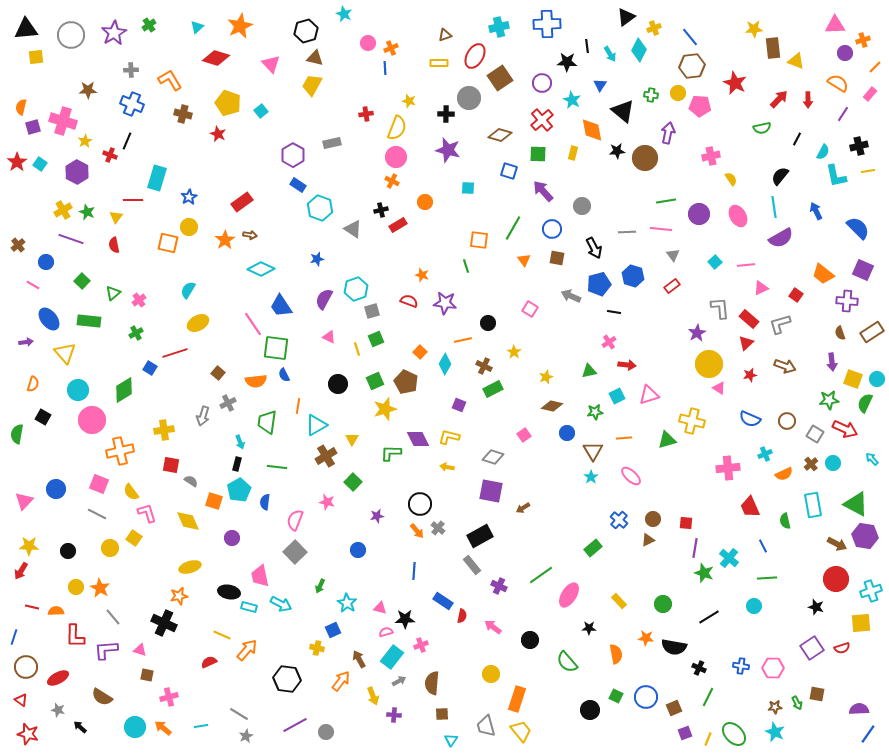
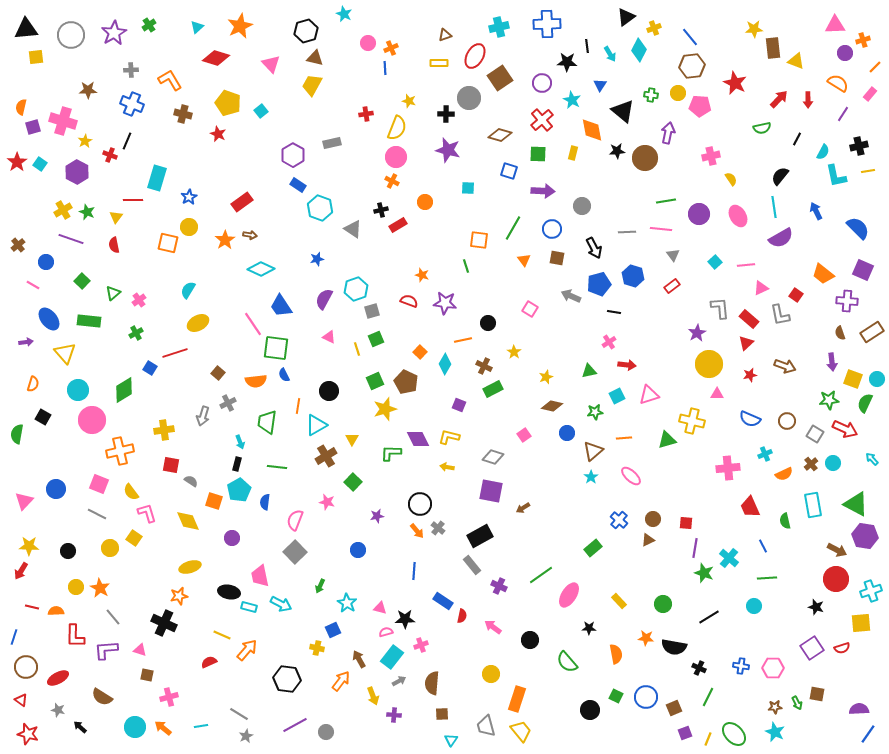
purple arrow at (543, 191): rotated 135 degrees clockwise
gray L-shape at (780, 324): moved 9 px up; rotated 85 degrees counterclockwise
black circle at (338, 384): moved 9 px left, 7 px down
pink triangle at (719, 388): moved 2 px left, 6 px down; rotated 32 degrees counterclockwise
brown triangle at (593, 451): rotated 20 degrees clockwise
brown arrow at (837, 544): moved 6 px down
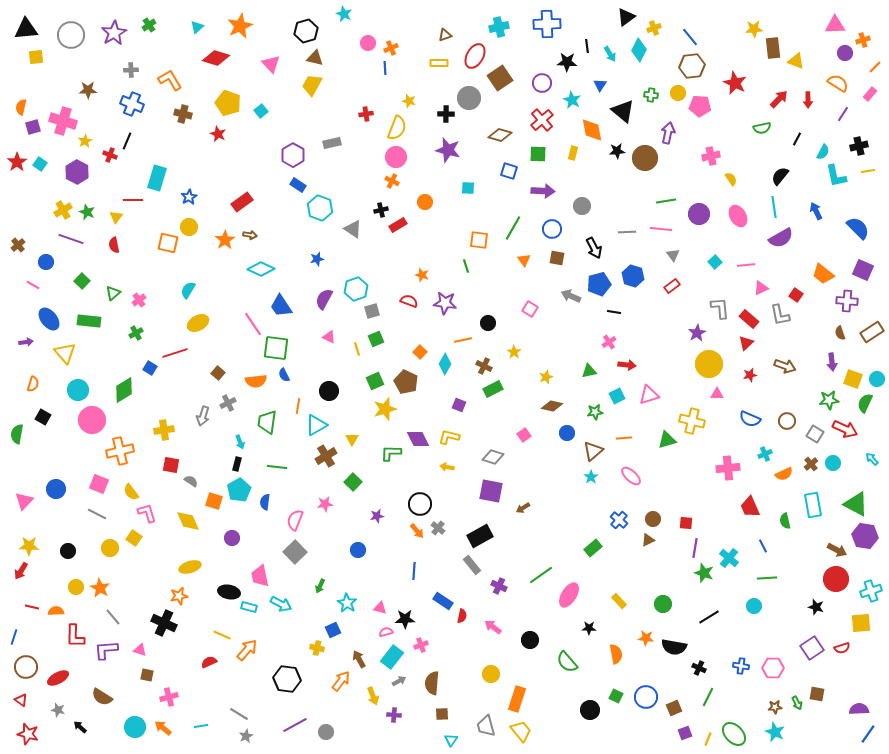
pink star at (327, 502): moved 2 px left, 2 px down; rotated 21 degrees counterclockwise
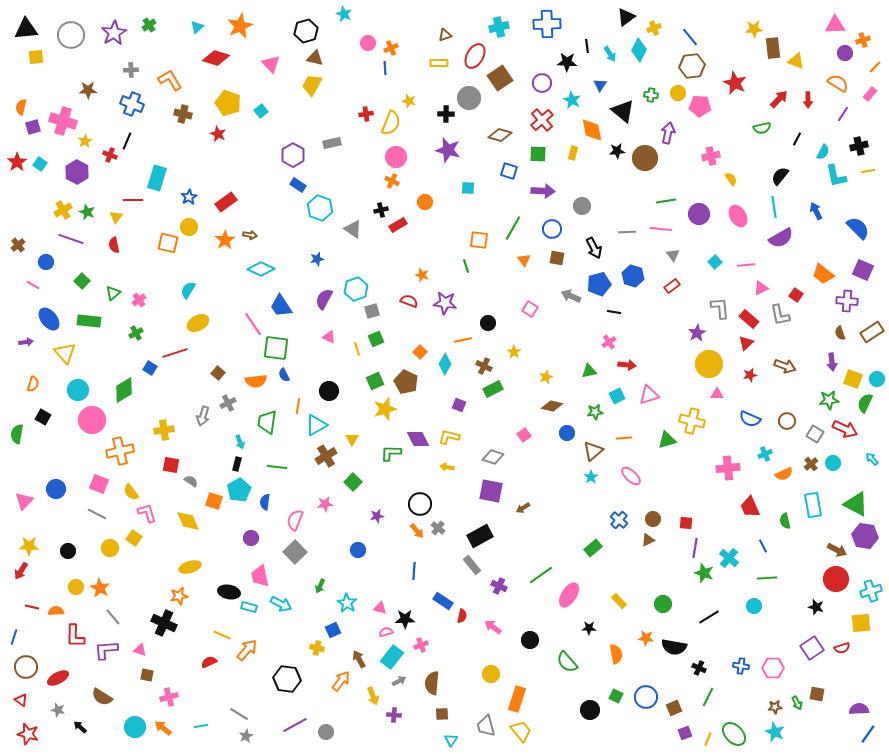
yellow semicircle at (397, 128): moved 6 px left, 5 px up
red rectangle at (242, 202): moved 16 px left
purple circle at (232, 538): moved 19 px right
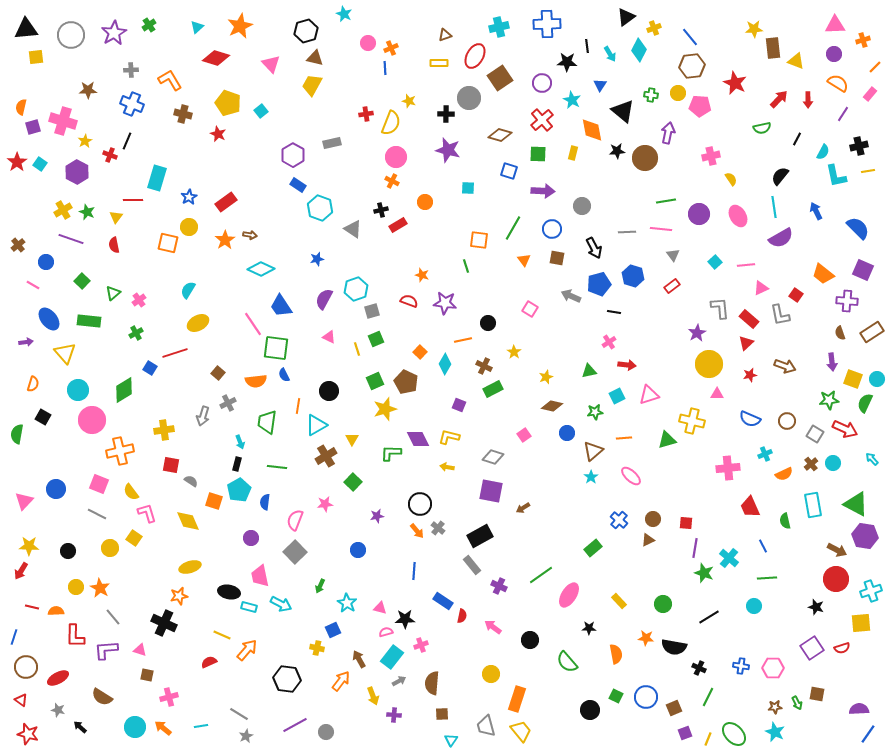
purple circle at (845, 53): moved 11 px left, 1 px down
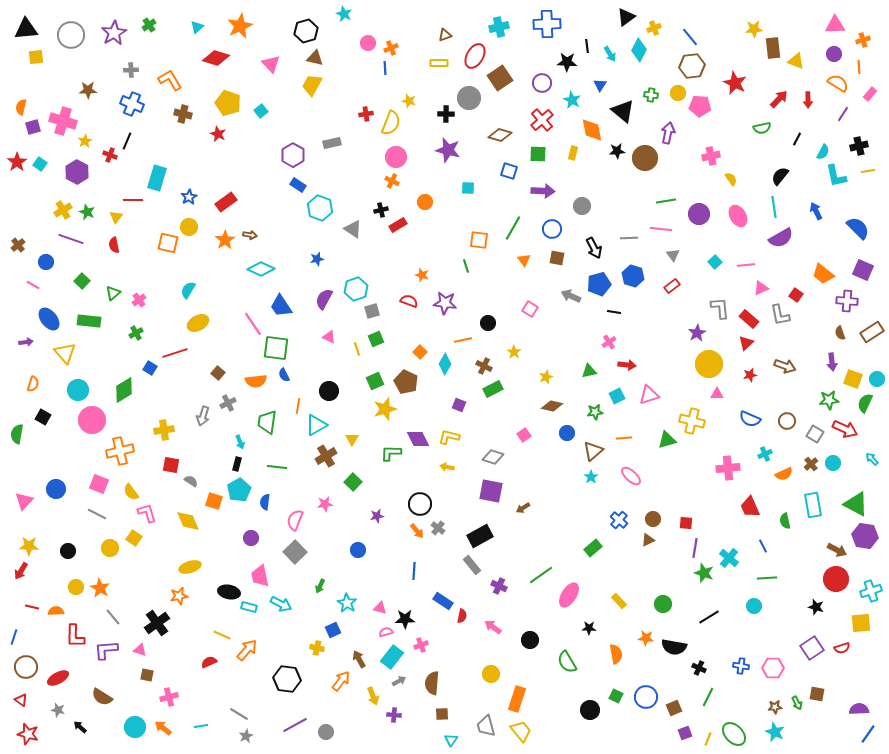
orange line at (875, 67): moved 16 px left; rotated 48 degrees counterclockwise
gray line at (627, 232): moved 2 px right, 6 px down
black cross at (164, 623): moved 7 px left; rotated 30 degrees clockwise
green semicircle at (567, 662): rotated 10 degrees clockwise
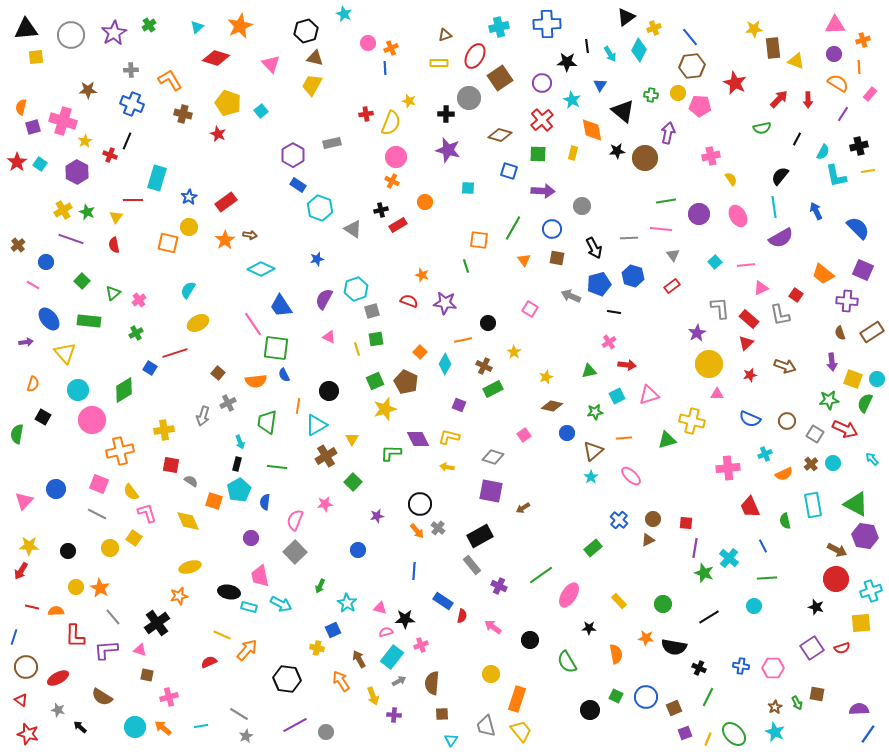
green square at (376, 339): rotated 14 degrees clockwise
orange arrow at (341, 681): rotated 70 degrees counterclockwise
brown star at (775, 707): rotated 24 degrees counterclockwise
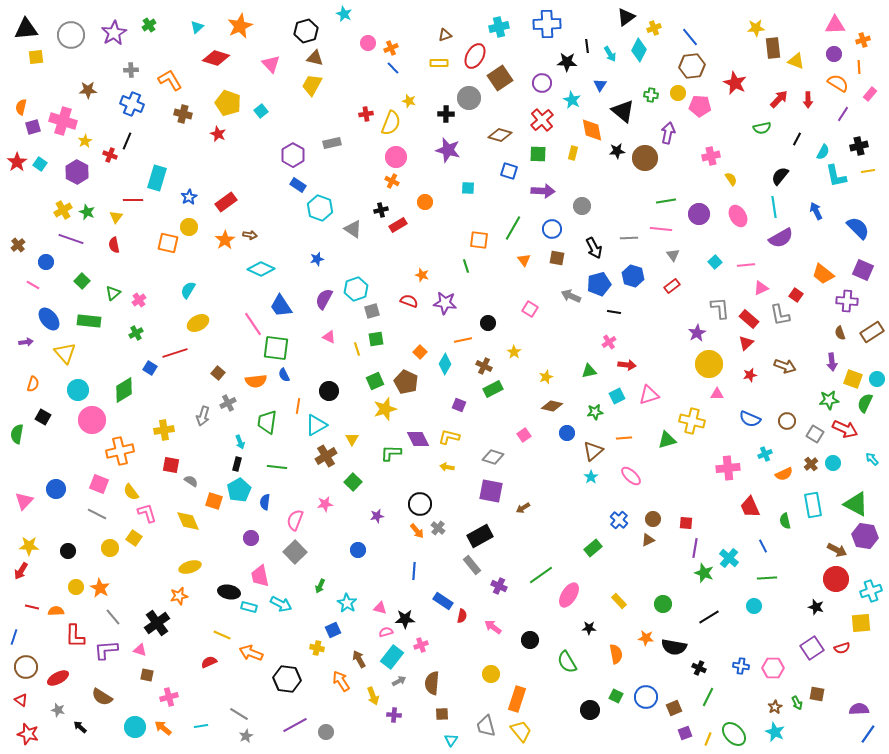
yellow star at (754, 29): moved 2 px right, 1 px up
blue line at (385, 68): moved 8 px right; rotated 40 degrees counterclockwise
orange arrow at (247, 650): moved 4 px right, 3 px down; rotated 110 degrees counterclockwise
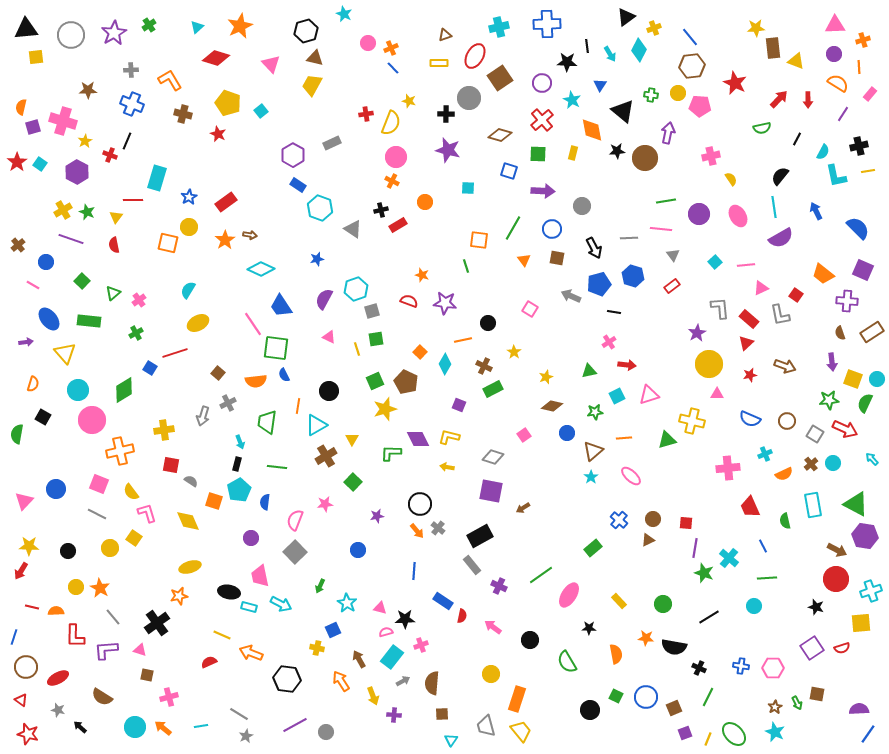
gray rectangle at (332, 143): rotated 12 degrees counterclockwise
gray arrow at (399, 681): moved 4 px right
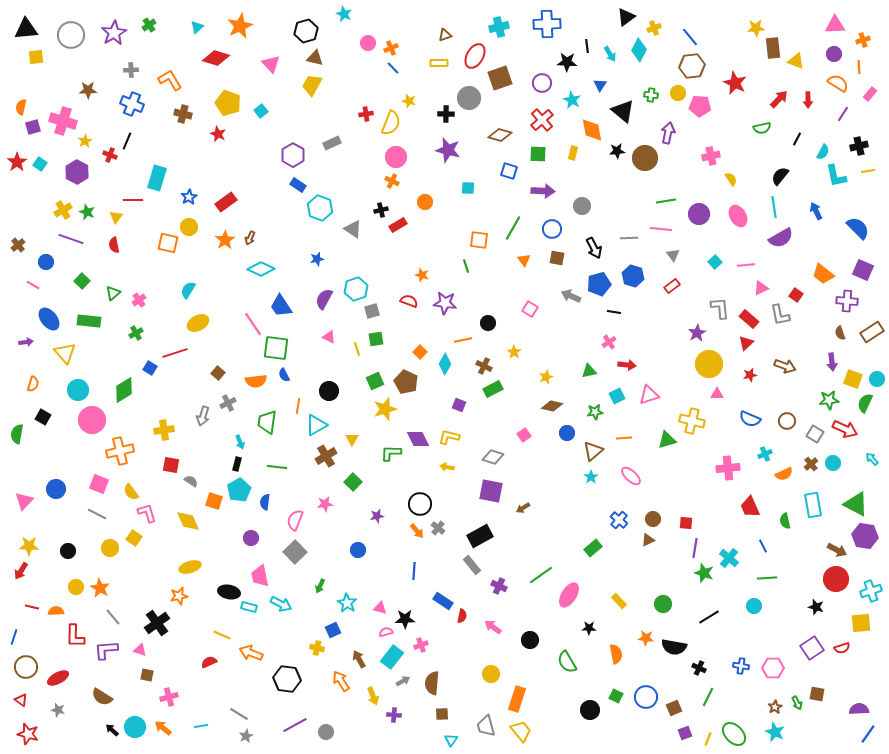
brown square at (500, 78): rotated 15 degrees clockwise
brown arrow at (250, 235): moved 3 px down; rotated 104 degrees clockwise
black arrow at (80, 727): moved 32 px right, 3 px down
